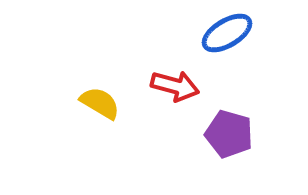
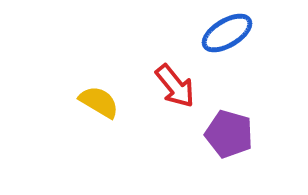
red arrow: rotated 36 degrees clockwise
yellow semicircle: moved 1 px left, 1 px up
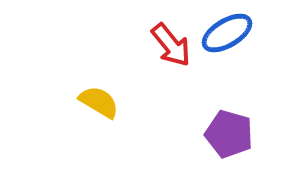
red arrow: moved 4 px left, 41 px up
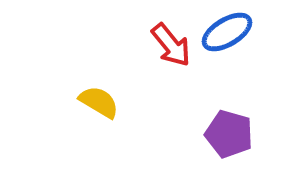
blue ellipse: moved 1 px up
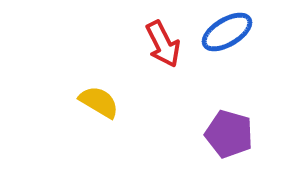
red arrow: moved 8 px left, 1 px up; rotated 12 degrees clockwise
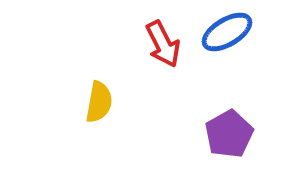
yellow semicircle: rotated 69 degrees clockwise
purple pentagon: rotated 27 degrees clockwise
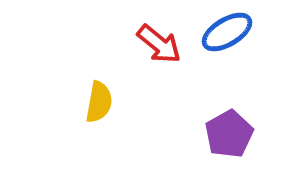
red arrow: moved 4 px left; rotated 24 degrees counterclockwise
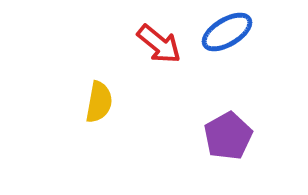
purple pentagon: moved 1 px left, 2 px down
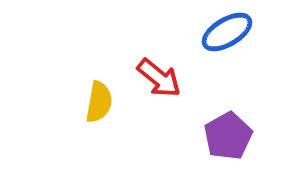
red arrow: moved 34 px down
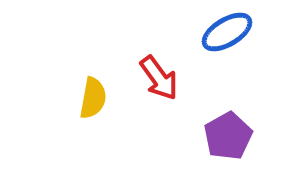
red arrow: rotated 15 degrees clockwise
yellow semicircle: moved 6 px left, 4 px up
